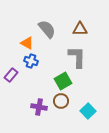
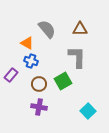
brown circle: moved 22 px left, 17 px up
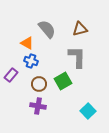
brown triangle: rotated 14 degrees counterclockwise
purple cross: moved 1 px left, 1 px up
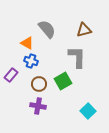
brown triangle: moved 4 px right, 1 px down
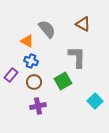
brown triangle: moved 1 px left, 6 px up; rotated 42 degrees clockwise
orange triangle: moved 2 px up
brown circle: moved 5 px left, 2 px up
purple cross: rotated 21 degrees counterclockwise
cyan square: moved 7 px right, 10 px up
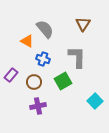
brown triangle: rotated 35 degrees clockwise
gray semicircle: moved 2 px left
blue cross: moved 12 px right, 2 px up
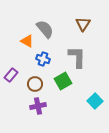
brown circle: moved 1 px right, 2 px down
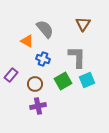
cyan square: moved 8 px left, 21 px up; rotated 21 degrees clockwise
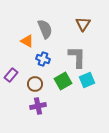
gray semicircle: rotated 18 degrees clockwise
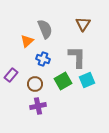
orange triangle: rotated 48 degrees clockwise
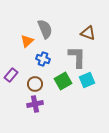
brown triangle: moved 5 px right, 9 px down; rotated 42 degrees counterclockwise
purple cross: moved 3 px left, 2 px up
